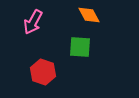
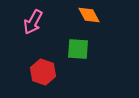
green square: moved 2 px left, 2 px down
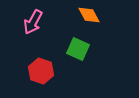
green square: rotated 20 degrees clockwise
red hexagon: moved 2 px left, 1 px up
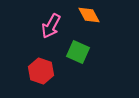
pink arrow: moved 18 px right, 4 px down
green square: moved 3 px down
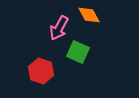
pink arrow: moved 8 px right, 2 px down
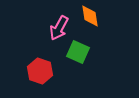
orange diamond: moved 1 px right, 1 px down; rotated 20 degrees clockwise
red hexagon: moved 1 px left
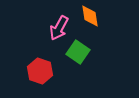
green square: rotated 10 degrees clockwise
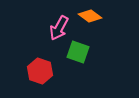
orange diamond: rotated 45 degrees counterclockwise
green square: rotated 15 degrees counterclockwise
